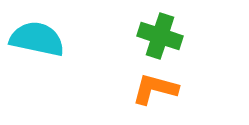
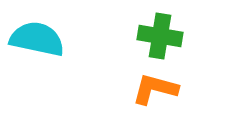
green cross: rotated 9 degrees counterclockwise
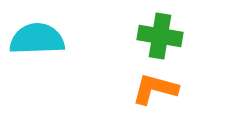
cyan semicircle: rotated 14 degrees counterclockwise
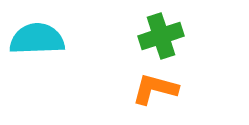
green cross: moved 1 px right; rotated 27 degrees counterclockwise
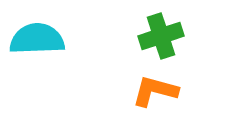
orange L-shape: moved 2 px down
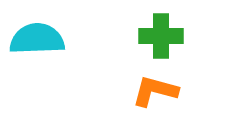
green cross: rotated 18 degrees clockwise
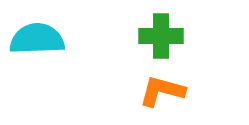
orange L-shape: moved 7 px right
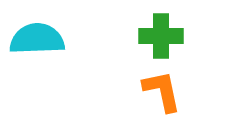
orange L-shape: rotated 63 degrees clockwise
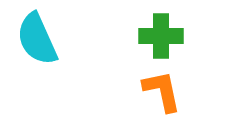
cyan semicircle: rotated 112 degrees counterclockwise
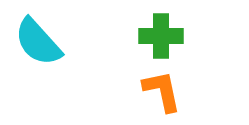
cyan semicircle: moved 1 px right, 3 px down; rotated 18 degrees counterclockwise
